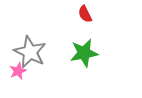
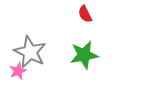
green star: moved 2 px down
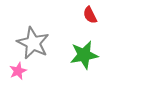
red semicircle: moved 5 px right, 1 px down
gray star: moved 3 px right, 9 px up
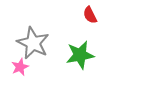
green star: moved 4 px left
pink star: moved 2 px right, 4 px up
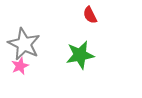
gray star: moved 9 px left, 1 px down
pink star: moved 1 px up
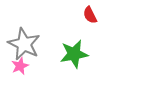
green star: moved 6 px left, 1 px up
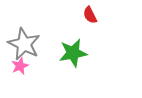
green star: moved 1 px left, 1 px up
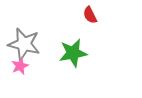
gray star: rotated 12 degrees counterclockwise
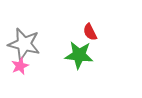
red semicircle: moved 17 px down
green star: moved 6 px right, 2 px down; rotated 16 degrees clockwise
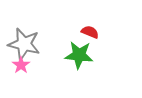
red semicircle: rotated 138 degrees clockwise
pink star: moved 1 px right, 1 px up; rotated 12 degrees counterclockwise
